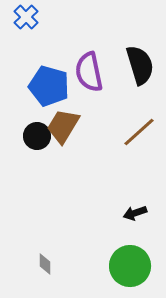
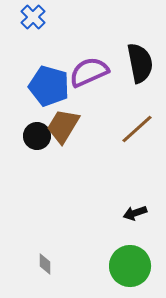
blue cross: moved 7 px right
black semicircle: moved 2 px up; rotated 6 degrees clockwise
purple semicircle: rotated 78 degrees clockwise
brown line: moved 2 px left, 3 px up
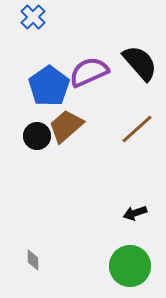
black semicircle: rotated 30 degrees counterclockwise
blue pentagon: rotated 21 degrees clockwise
brown trapezoid: moved 3 px right; rotated 18 degrees clockwise
gray diamond: moved 12 px left, 4 px up
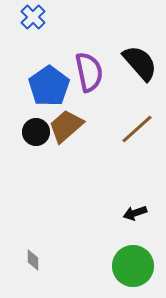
purple semicircle: rotated 102 degrees clockwise
black circle: moved 1 px left, 4 px up
green circle: moved 3 px right
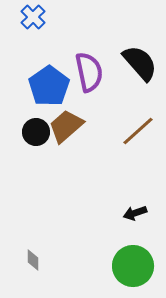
brown line: moved 1 px right, 2 px down
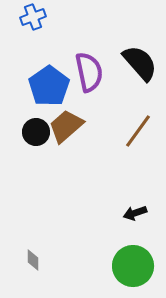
blue cross: rotated 25 degrees clockwise
brown line: rotated 12 degrees counterclockwise
